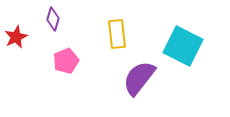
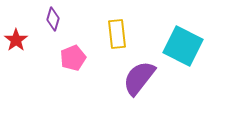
red star: moved 3 px down; rotated 10 degrees counterclockwise
pink pentagon: moved 7 px right, 3 px up
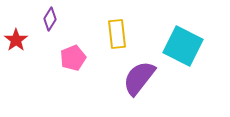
purple diamond: moved 3 px left; rotated 15 degrees clockwise
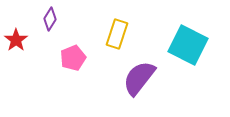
yellow rectangle: rotated 24 degrees clockwise
cyan square: moved 5 px right, 1 px up
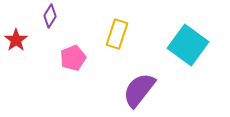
purple diamond: moved 3 px up
cyan square: rotated 9 degrees clockwise
purple semicircle: moved 12 px down
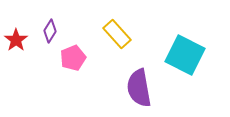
purple diamond: moved 15 px down
yellow rectangle: rotated 60 degrees counterclockwise
cyan square: moved 3 px left, 10 px down; rotated 9 degrees counterclockwise
purple semicircle: moved 2 px up; rotated 48 degrees counterclockwise
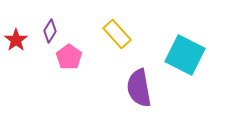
pink pentagon: moved 4 px left, 1 px up; rotated 15 degrees counterclockwise
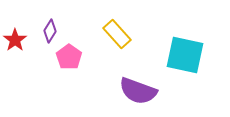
red star: moved 1 px left
cyan square: rotated 15 degrees counterclockwise
purple semicircle: moved 1 px left, 3 px down; rotated 60 degrees counterclockwise
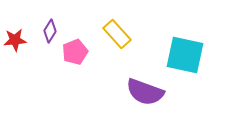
red star: rotated 30 degrees clockwise
pink pentagon: moved 6 px right, 5 px up; rotated 15 degrees clockwise
purple semicircle: moved 7 px right, 1 px down
